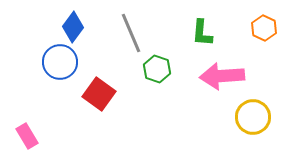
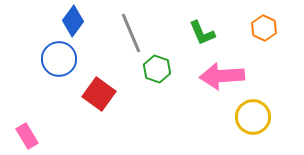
blue diamond: moved 6 px up
green L-shape: rotated 28 degrees counterclockwise
blue circle: moved 1 px left, 3 px up
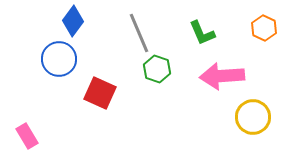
gray line: moved 8 px right
red square: moved 1 px right, 1 px up; rotated 12 degrees counterclockwise
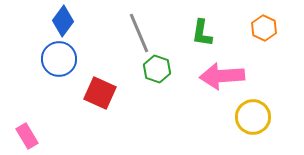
blue diamond: moved 10 px left
green L-shape: rotated 32 degrees clockwise
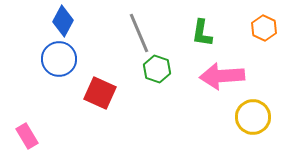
blue diamond: rotated 8 degrees counterclockwise
